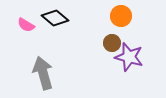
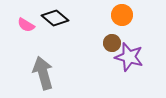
orange circle: moved 1 px right, 1 px up
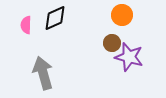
black diamond: rotated 64 degrees counterclockwise
pink semicircle: rotated 60 degrees clockwise
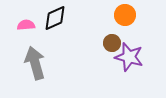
orange circle: moved 3 px right
pink semicircle: rotated 84 degrees clockwise
gray arrow: moved 8 px left, 10 px up
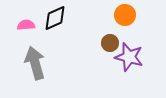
brown circle: moved 2 px left
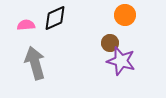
purple star: moved 8 px left, 4 px down
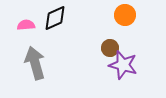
brown circle: moved 5 px down
purple star: moved 2 px right, 4 px down
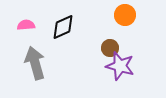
black diamond: moved 8 px right, 9 px down
purple star: moved 3 px left, 1 px down
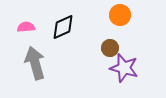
orange circle: moved 5 px left
pink semicircle: moved 2 px down
purple star: moved 4 px right, 2 px down
